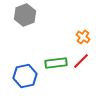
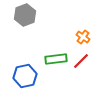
green rectangle: moved 4 px up
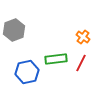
gray hexagon: moved 11 px left, 15 px down
red line: moved 2 px down; rotated 18 degrees counterclockwise
blue hexagon: moved 2 px right, 4 px up
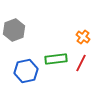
blue hexagon: moved 1 px left, 1 px up
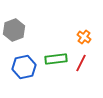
orange cross: moved 1 px right
blue hexagon: moved 2 px left, 4 px up
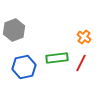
green rectangle: moved 1 px right, 1 px up
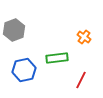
red line: moved 17 px down
blue hexagon: moved 3 px down
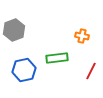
orange cross: moved 2 px left, 1 px up; rotated 24 degrees counterclockwise
red line: moved 10 px right, 9 px up
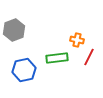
orange cross: moved 5 px left, 4 px down
red line: moved 2 px left, 14 px up
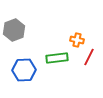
blue hexagon: rotated 10 degrees clockwise
